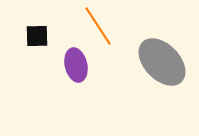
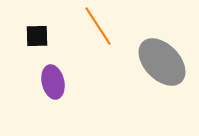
purple ellipse: moved 23 px left, 17 px down
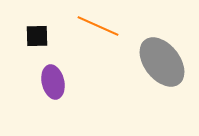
orange line: rotated 33 degrees counterclockwise
gray ellipse: rotated 6 degrees clockwise
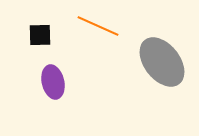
black square: moved 3 px right, 1 px up
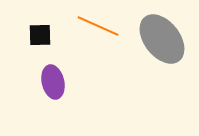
gray ellipse: moved 23 px up
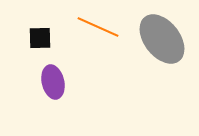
orange line: moved 1 px down
black square: moved 3 px down
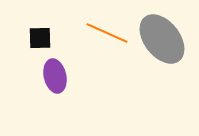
orange line: moved 9 px right, 6 px down
purple ellipse: moved 2 px right, 6 px up
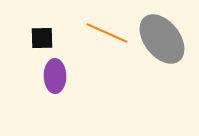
black square: moved 2 px right
purple ellipse: rotated 12 degrees clockwise
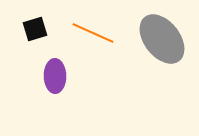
orange line: moved 14 px left
black square: moved 7 px left, 9 px up; rotated 15 degrees counterclockwise
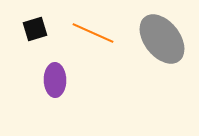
purple ellipse: moved 4 px down
